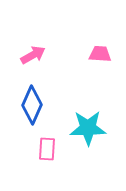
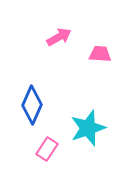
pink arrow: moved 26 px right, 18 px up
cyan star: rotated 18 degrees counterclockwise
pink rectangle: rotated 30 degrees clockwise
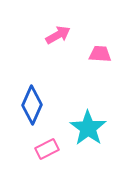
pink arrow: moved 1 px left, 2 px up
cyan star: rotated 18 degrees counterclockwise
pink rectangle: rotated 30 degrees clockwise
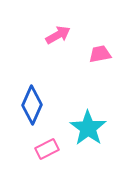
pink trapezoid: rotated 15 degrees counterclockwise
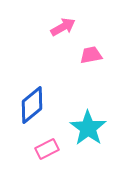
pink arrow: moved 5 px right, 8 px up
pink trapezoid: moved 9 px left, 1 px down
blue diamond: rotated 27 degrees clockwise
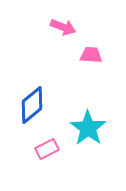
pink arrow: rotated 50 degrees clockwise
pink trapezoid: rotated 15 degrees clockwise
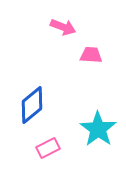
cyan star: moved 10 px right, 1 px down
pink rectangle: moved 1 px right, 1 px up
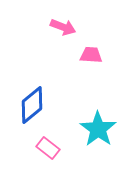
pink rectangle: rotated 65 degrees clockwise
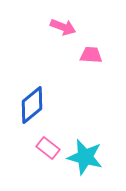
cyan star: moved 13 px left, 28 px down; rotated 21 degrees counterclockwise
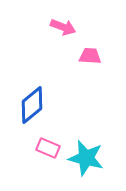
pink trapezoid: moved 1 px left, 1 px down
pink rectangle: rotated 15 degrees counterclockwise
cyan star: moved 1 px right, 1 px down
